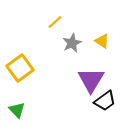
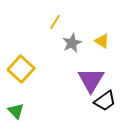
yellow line: rotated 14 degrees counterclockwise
yellow square: moved 1 px right, 1 px down; rotated 12 degrees counterclockwise
green triangle: moved 1 px left, 1 px down
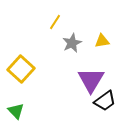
yellow triangle: rotated 42 degrees counterclockwise
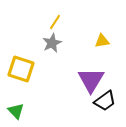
gray star: moved 20 px left
yellow square: rotated 24 degrees counterclockwise
